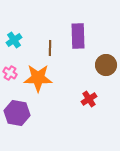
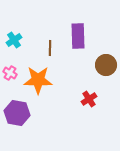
orange star: moved 2 px down
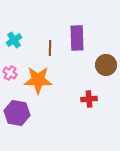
purple rectangle: moved 1 px left, 2 px down
red cross: rotated 28 degrees clockwise
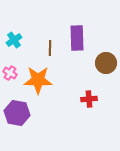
brown circle: moved 2 px up
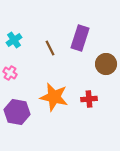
purple rectangle: moved 3 px right; rotated 20 degrees clockwise
brown line: rotated 28 degrees counterclockwise
brown circle: moved 1 px down
orange star: moved 16 px right, 17 px down; rotated 12 degrees clockwise
purple hexagon: moved 1 px up
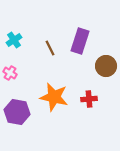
purple rectangle: moved 3 px down
brown circle: moved 2 px down
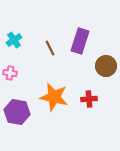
pink cross: rotated 24 degrees counterclockwise
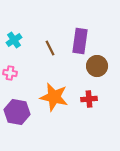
purple rectangle: rotated 10 degrees counterclockwise
brown circle: moved 9 px left
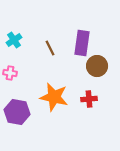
purple rectangle: moved 2 px right, 2 px down
